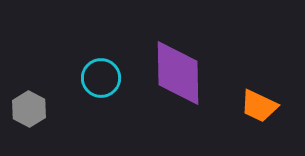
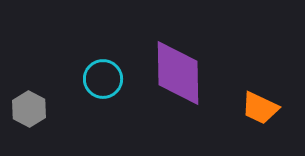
cyan circle: moved 2 px right, 1 px down
orange trapezoid: moved 1 px right, 2 px down
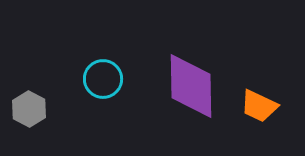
purple diamond: moved 13 px right, 13 px down
orange trapezoid: moved 1 px left, 2 px up
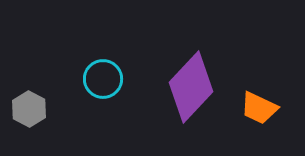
purple diamond: moved 1 px down; rotated 44 degrees clockwise
orange trapezoid: moved 2 px down
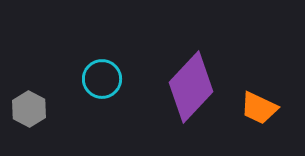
cyan circle: moved 1 px left
